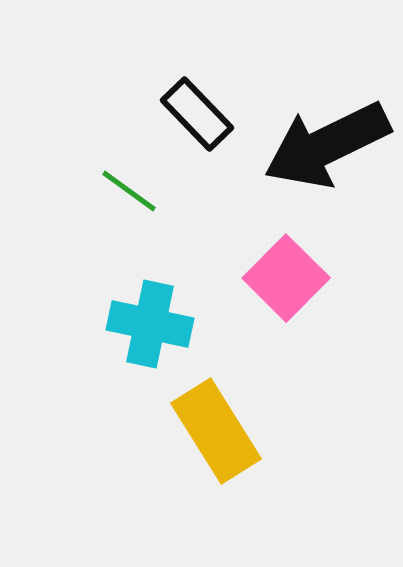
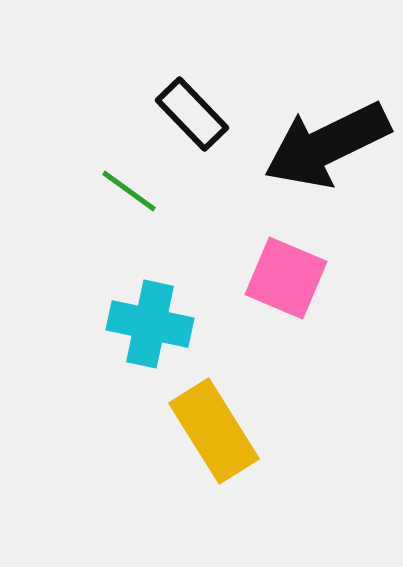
black rectangle: moved 5 px left
pink square: rotated 22 degrees counterclockwise
yellow rectangle: moved 2 px left
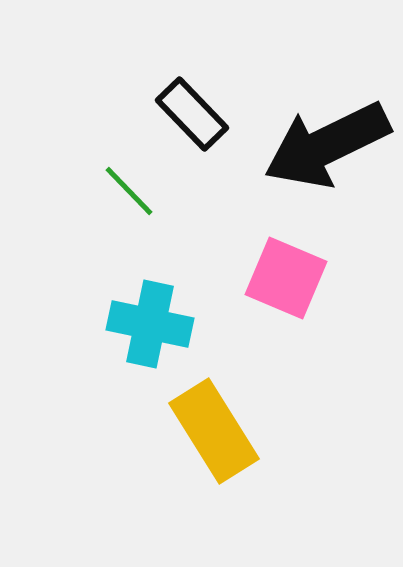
green line: rotated 10 degrees clockwise
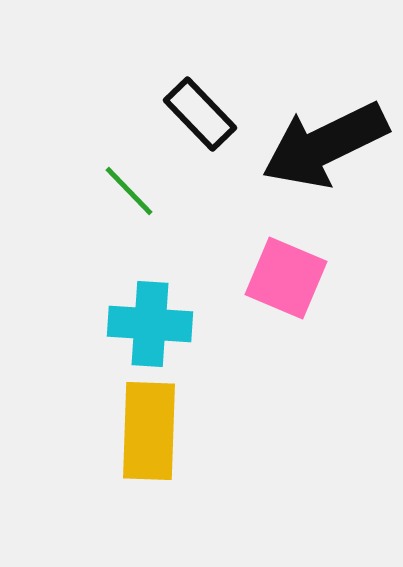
black rectangle: moved 8 px right
black arrow: moved 2 px left
cyan cross: rotated 8 degrees counterclockwise
yellow rectangle: moved 65 px left; rotated 34 degrees clockwise
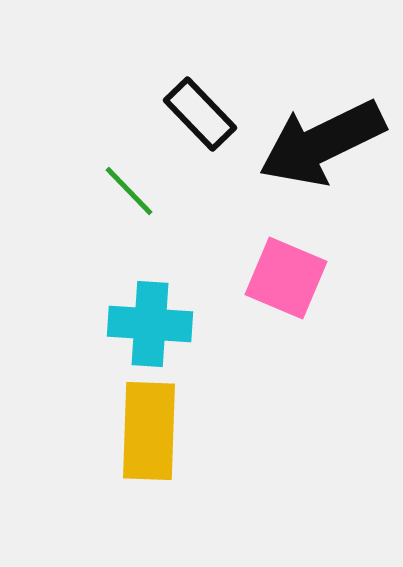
black arrow: moved 3 px left, 2 px up
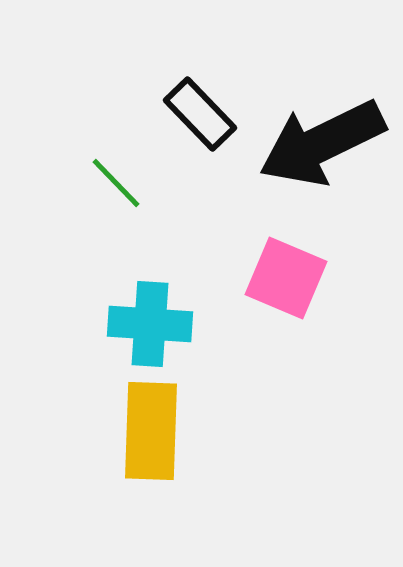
green line: moved 13 px left, 8 px up
yellow rectangle: moved 2 px right
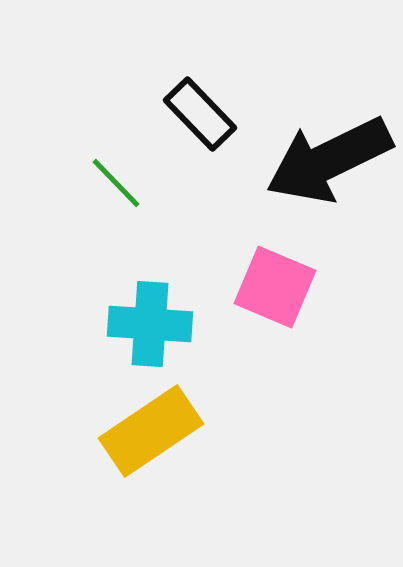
black arrow: moved 7 px right, 17 px down
pink square: moved 11 px left, 9 px down
yellow rectangle: rotated 54 degrees clockwise
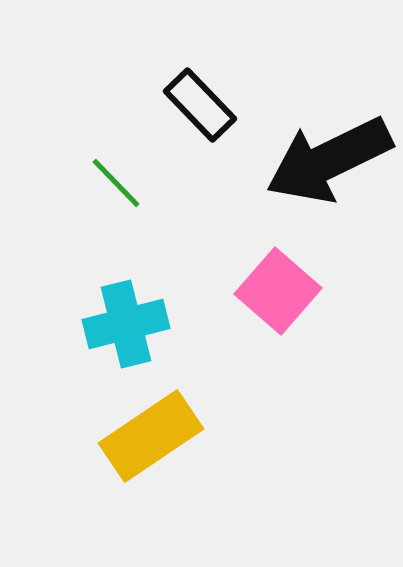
black rectangle: moved 9 px up
pink square: moved 3 px right, 4 px down; rotated 18 degrees clockwise
cyan cross: moved 24 px left; rotated 18 degrees counterclockwise
yellow rectangle: moved 5 px down
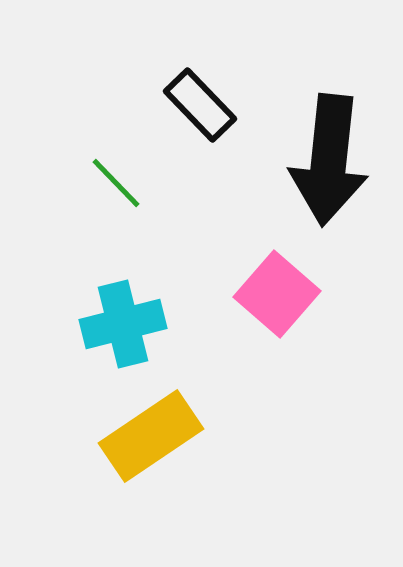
black arrow: rotated 58 degrees counterclockwise
pink square: moved 1 px left, 3 px down
cyan cross: moved 3 px left
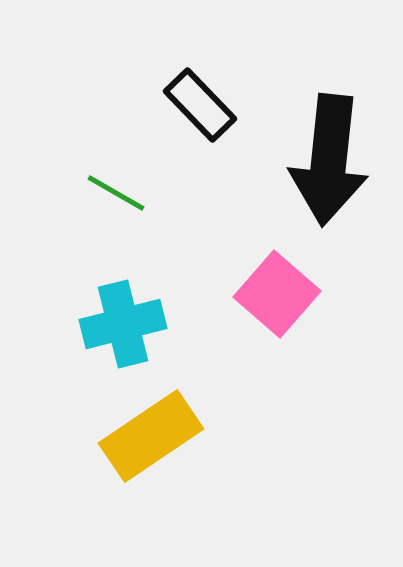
green line: moved 10 px down; rotated 16 degrees counterclockwise
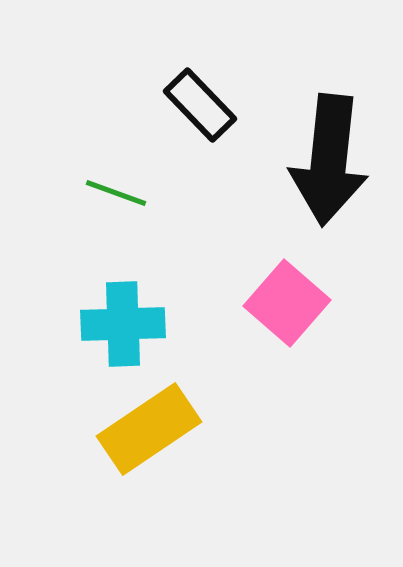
green line: rotated 10 degrees counterclockwise
pink square: moved 10 px right, 9 px down
cyan cross: rotated 12 degrees clockwise
yellow rectangle: moved 2 px left, 7 px up
